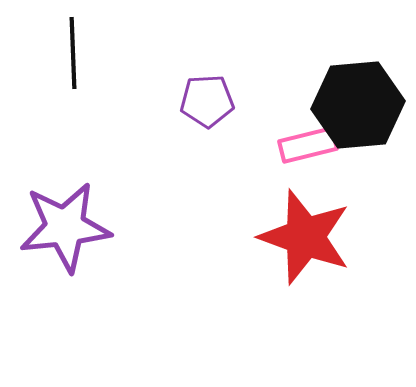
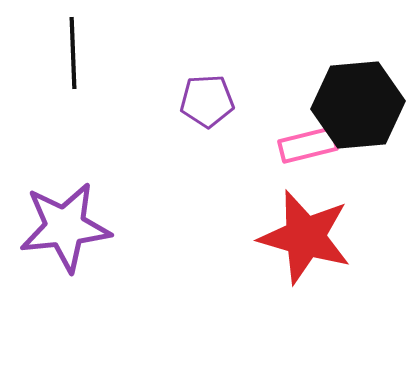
red star: rotated 4 degrees counterclockwise
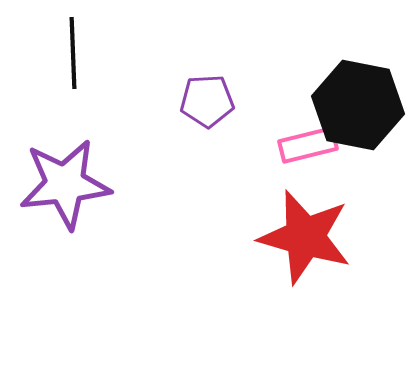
black hexagon: rotated 16 degrees clockwise
purple star: moved 43 px up
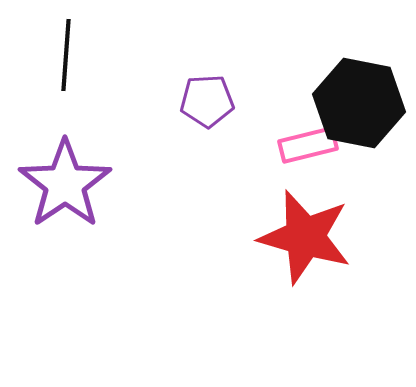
black line: moved 7 px left, 2 px down; rotated 6 degrees clockwise
black hexagon: moved 1 px right, 2 px up
purple star: rotated 28 degrees counterclockwise
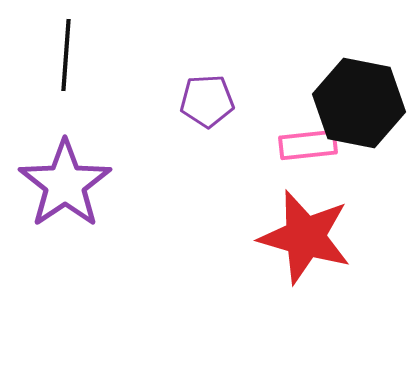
pink rectangle: rotated 8 degrees clockwise
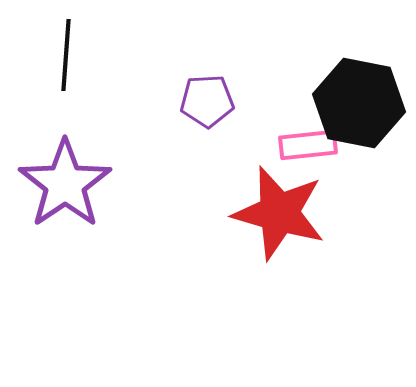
red star: moved 26 px left, 24 px up
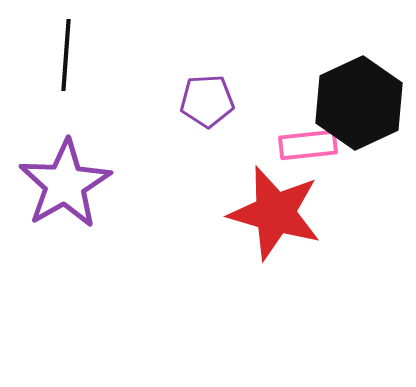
black hexagon: rotated 24 degrees clockwise
purple star: rotated 4 degrees clockwise
red star: moved 4 px left
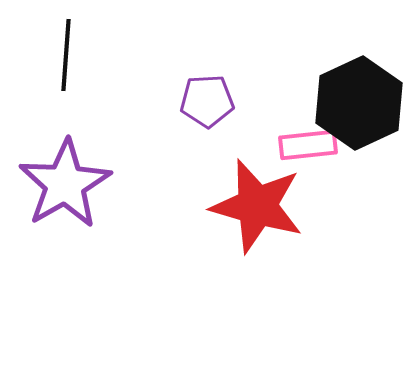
red star: moved 18 px left, 7 px up
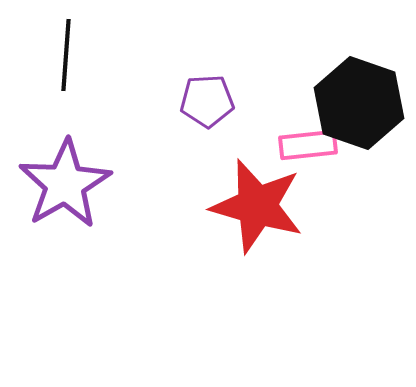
black hexagon: rotated 16 degrees counterclockwise
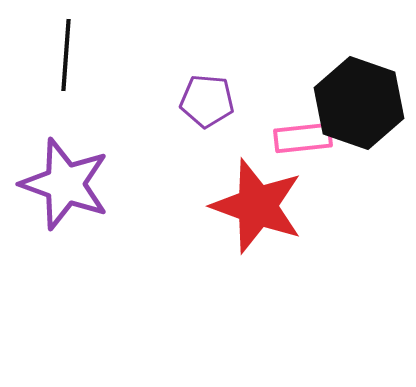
purple pentagon: rotated 8 degrees clockwise
pink rectangle: moved 5 px left, 7 px up
purple star: rotated 22 degrees counterclockwise
red star: rotated 4 degrees clockwise
